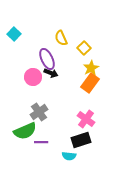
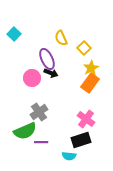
pink circle: moved 1 px left, 1 px down
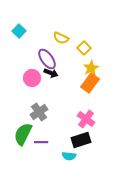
cyan square: moved 5 px right, 3 px up
yellow semicircle: rotated 42 degrees counterclockwise
purple ellipse: rotated 10 degrees counterclockwise
green semicircle: moved 2 px left, 3 px down; rotated 140 degrees clockwise
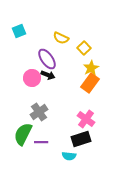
cyan square: rotated 24 degrees clockwise
black arrow: moved 3 px left, 2 px down
black rectangle: moved 1 px up
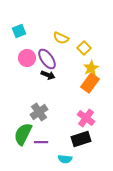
pink circle: moved 5 px left, 20 px up
pink cross: moved 1 px up
cyan semicircle: moved 4 px left, 3 px down
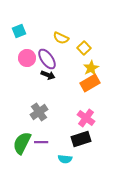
orange rectangle: rotated 24 degrees clockwise
green semicircle: moved 1 px left, 9 px down
